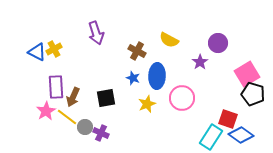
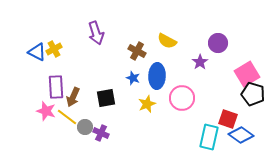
yellow semicircle: moved 2 px left, 1 px down
pink star: rotated 24 degrees counterclockwise
cyan rectangle: moved 2 px left; rotated 20 degrees counterclockwise
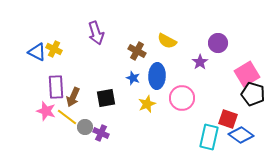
yellow cross: rotated 35 degrees counterclockwise
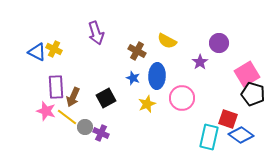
purple circle: moved 1 px right
black square: rotated 18 degrees counterclockwise
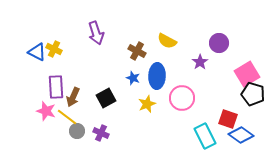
gray circle: moved 8 px left, 4 px down
cyan rectangle: moved 4 px left, 1 px up; rotated 40 degrees counterclockwise
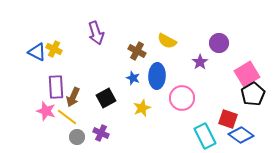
black pentagon: rotated 25 degrees clockwise
yellow star: moved 5 px left, 4 px down
gray circle: moved 6 px down
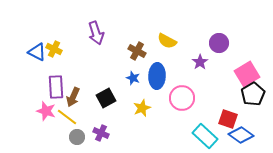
cyan rectangle: rotated 20 degrees counterclockwise
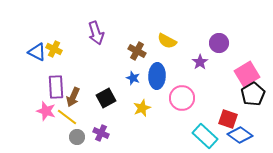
blue diamond: moved 1 px left
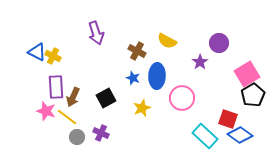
yellow cross: moved 1 px left, 7 px down
black pentagon: moved 1 px down
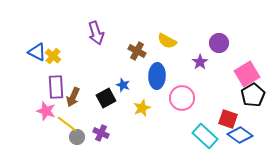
yellow cross: rotated 14 degrees clockwise
blue star: moved 10 px left, 7 px down
yellow line: moved 7 px down
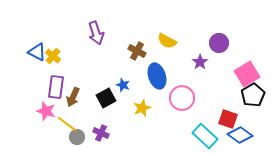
blue ellipse: rotated 20 degrees counterclockwise
purple rectangle: rotated 10 degrees clockwise
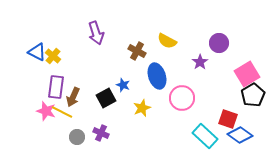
yellow line: moved 5 px left, 12 px up; rotated 10 degrees counterclockwise
